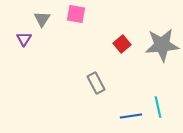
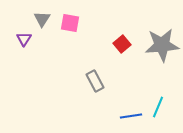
pink square: moved 6 px left, 9 px down
gray rectangle: moved 1 px left, 2 px up
cyan line: rotated 35 degrees clockwise
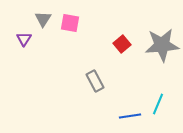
gray triangle: moved 1 px right
cyan line: moved 3 px up
blue line: moved 1 px left
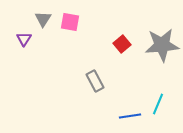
pink square: moved 1 px up
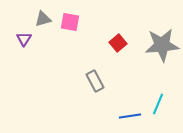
gray triangle: rotated 42 degrees clockwise
red square: moved 4 px left, 1 px up
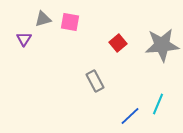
blue line: rotated 35 degrees counterclockwise
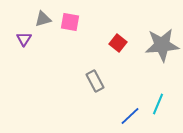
red square: rotated 12 degrees counterclockwise
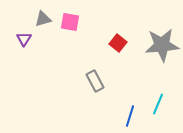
blue line: rotated 30 degrees counterclockwise
